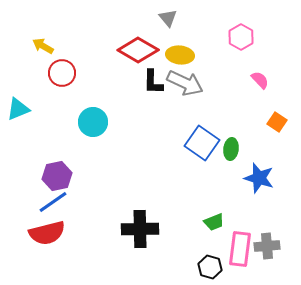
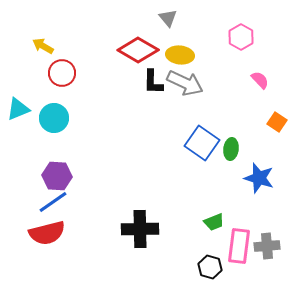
cyan circle: moved 39 px left, 4 px up
purple hexagon: rotated 16 degrees clockwise
pink rectangle: moved 1 px left, 3 px up
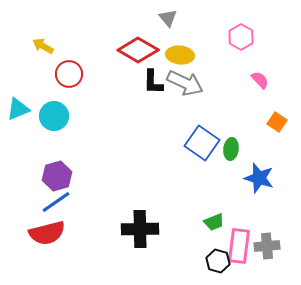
red circle: moved 7 px right, 1 px down
cyan circle: moved 2 px up
purple hexagon: rotated 20 degrees counterclockwise
blue line: moved 3 px right
black hexagon: moved 8 px right, 6 px up
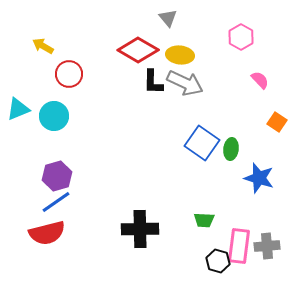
green trapezoid: moved 10 px left, 2 px up; rotated 25 degrees clockwise
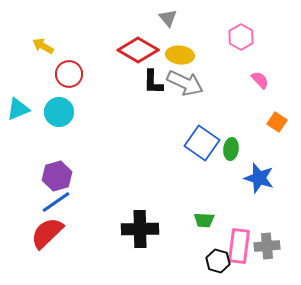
cyan circle: moved 5 px right, 4 px up
red semicircle: rotated 150 degrees clockwise
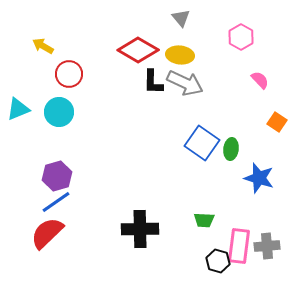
gray triangle: moved 13 px right
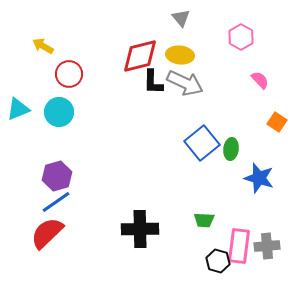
red diamond: moved 2 px right, 6 px down; rotated 45 degrees counterclockwise
blue square: rotated 16 degrees clockwise
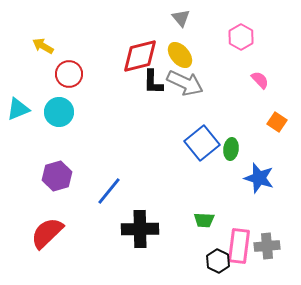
yellow ellipse: rotated 44 degrees clockwise
blue line: moved 53 px right, 11 px up; rotated 16 degrees counterclockwise
black hexagon: rotated 10 degrees clockwise
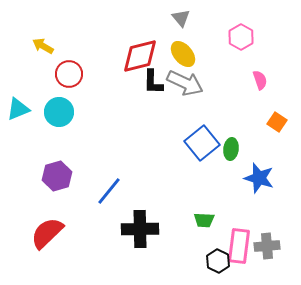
yellow ellipse: moved 3 px right, 1 px up
pink semicircle: rotated 24 degrees clockwise
